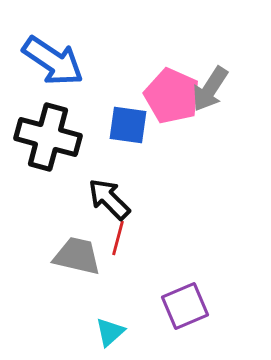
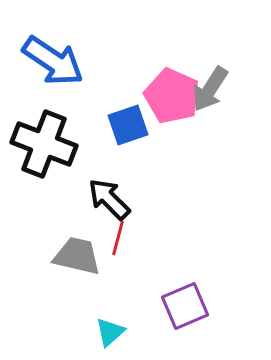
blue square: rotated 27 degrees counterclockwise
black cross: moved 4 px left, 7 px down; rotated 6 degrees clockwise
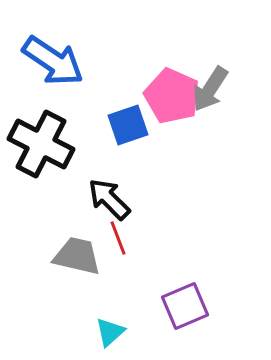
black cross: moved 3 px left; rotated 6 degrees clockwise
red line: rotated 36 degrees counterclockwise
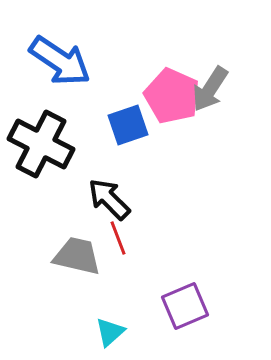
blue arrow: moved 7 px right
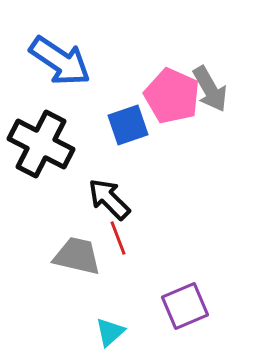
gray arrow: rotated 63 degrees counterclockwise
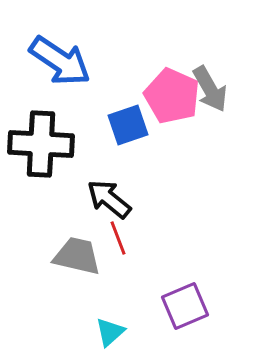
black cross: rotated 24 degrees counterclockwise
black arrow: rotated 6 degrees counterclockwise
